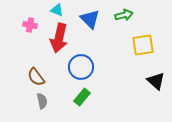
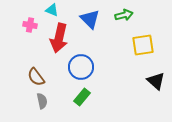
cyan triangle: moved 5 px left
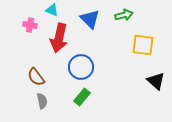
yellow square: rotated 15 degrees clockwise
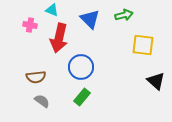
brown semicircle: rotated 60 degrees counterclockwise
gray semicircle: rotated 42 degrees counterclockwise
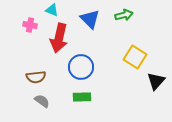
yellow square: moved 8 px left, 12 px down; rotated 25 degrees clockwise
black triangle: rotated 30 degrees clockwise
green rectangle: rotated 48 degrees clockwise
